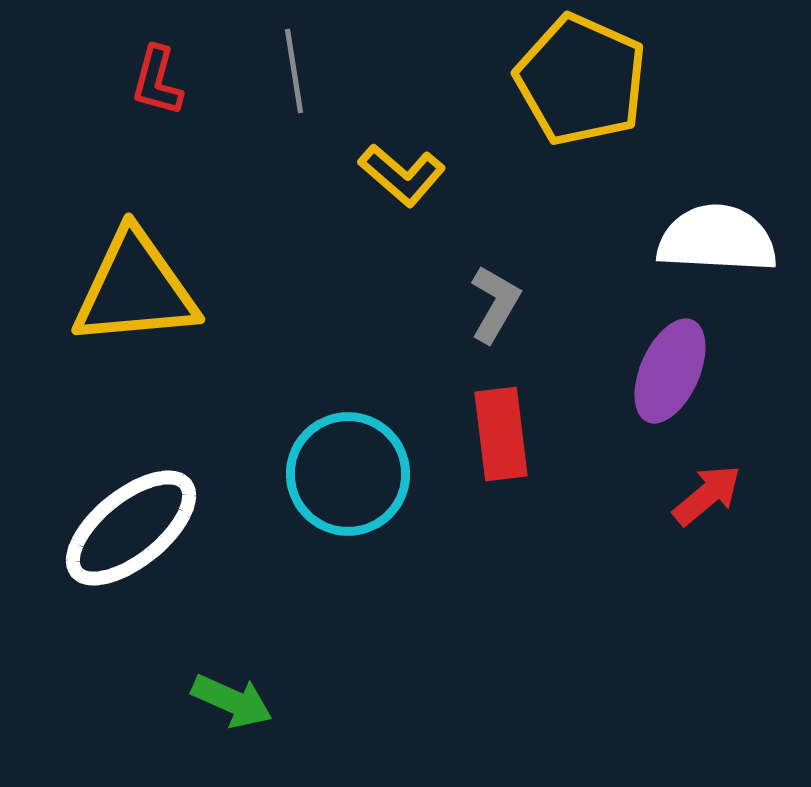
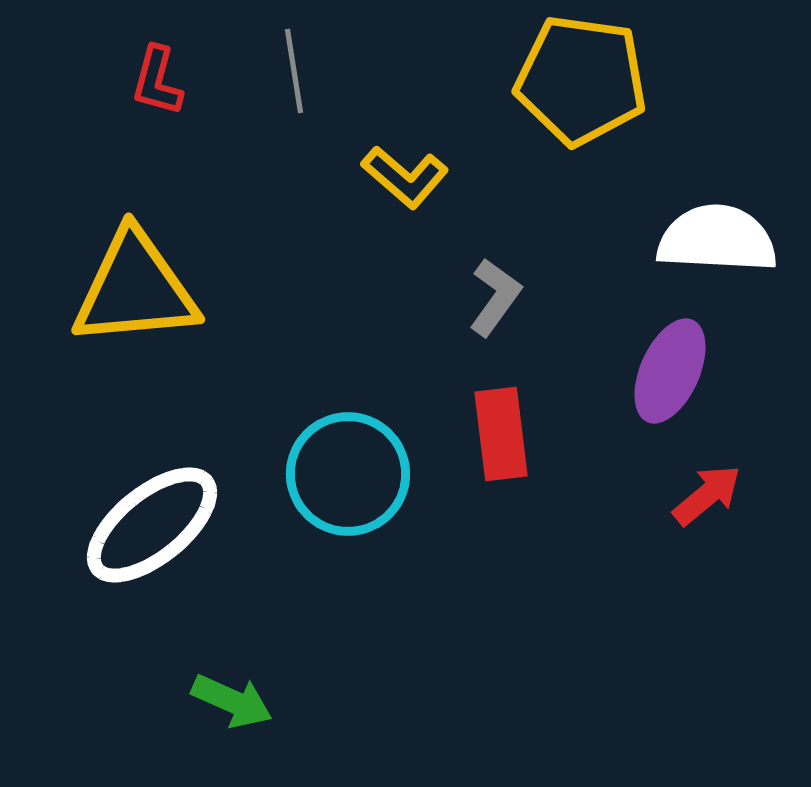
yellow pentagon: rotated 16 degrees counterclockwise
yellow L-shape: moved 3 px right, 2 px down
gray L-shape: moved 7 px up; rotated 6 degrees clockwise
white ellipse: moved 21 px right, 3 px up
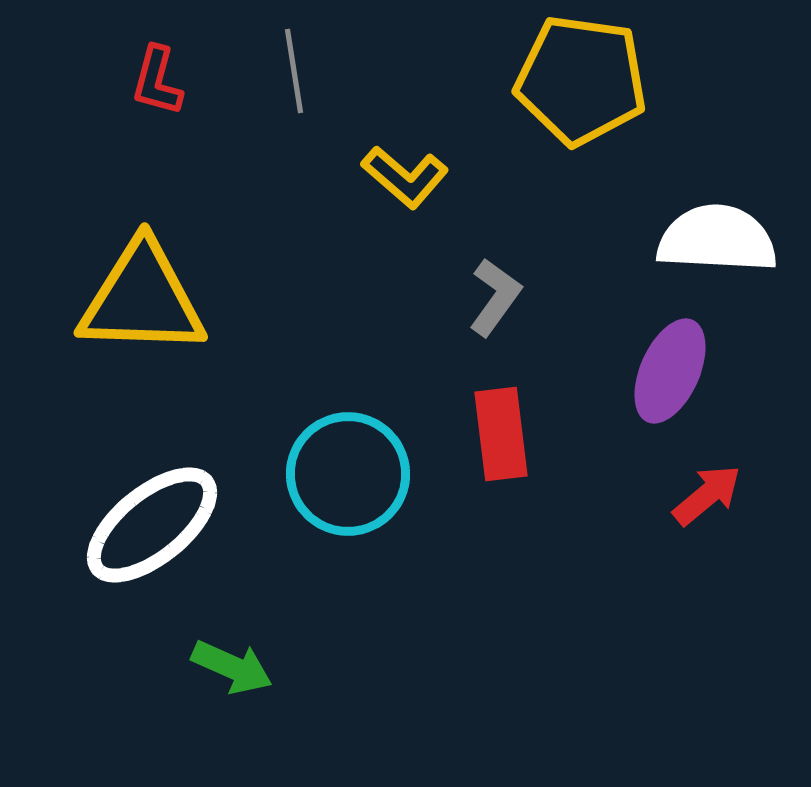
yellow triangle: moved 7 px right, 10 px down; rotated 7 degrees clockwise
green arrow: moved 34 px up
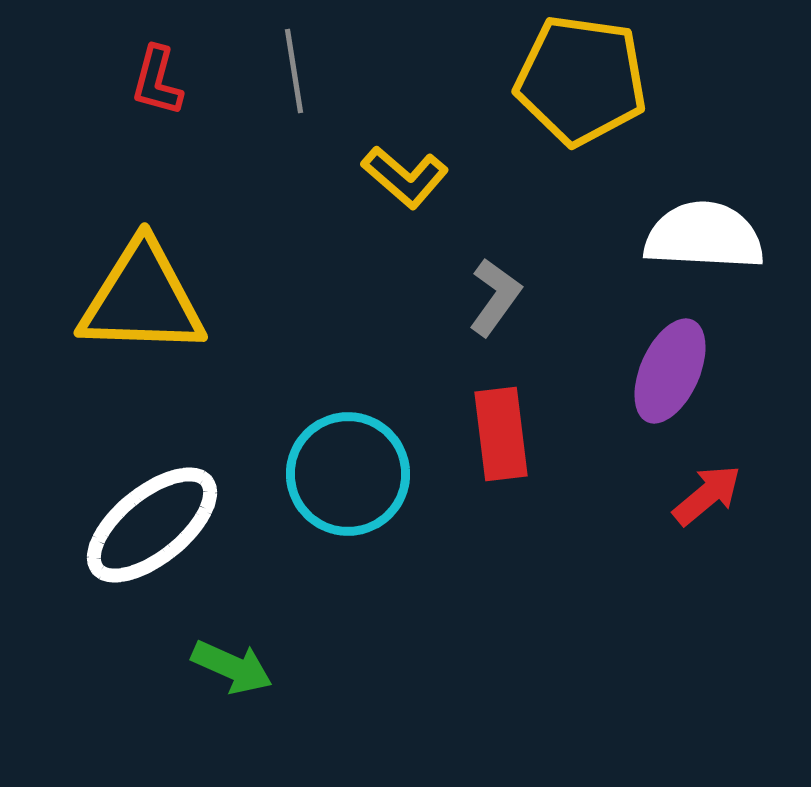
white semicircle: moved 13 px left, 3 px up
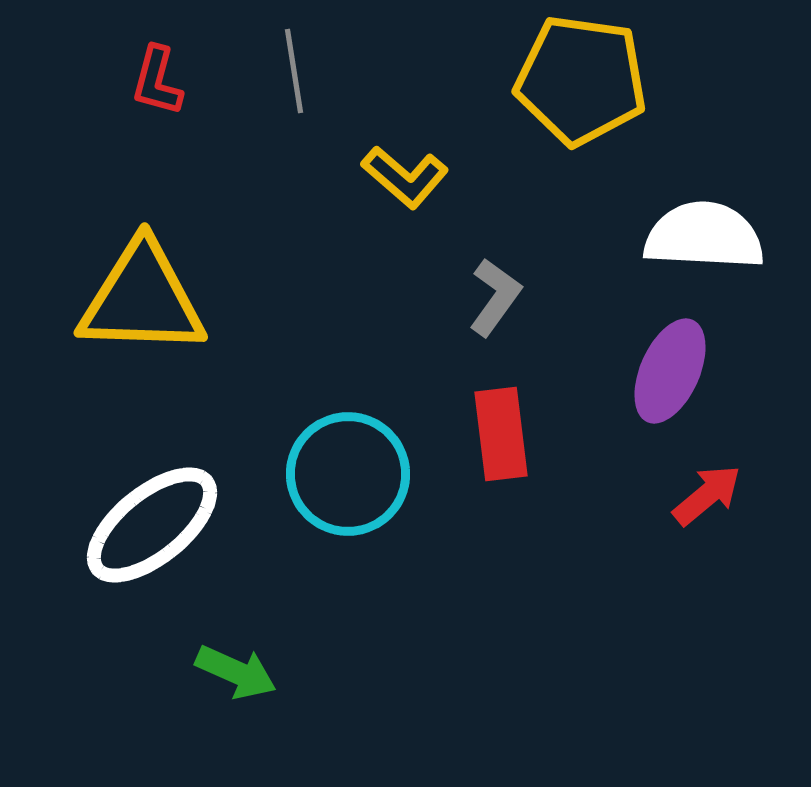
green arrow: moved 4 px right, 5 px down
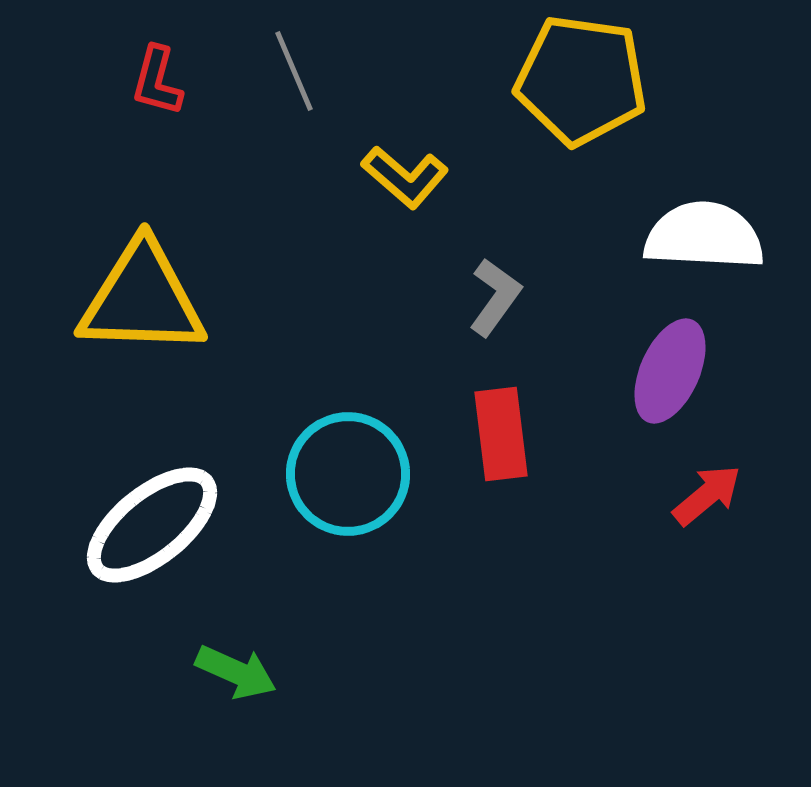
gray line: rotated 14 degrees counterclockwise
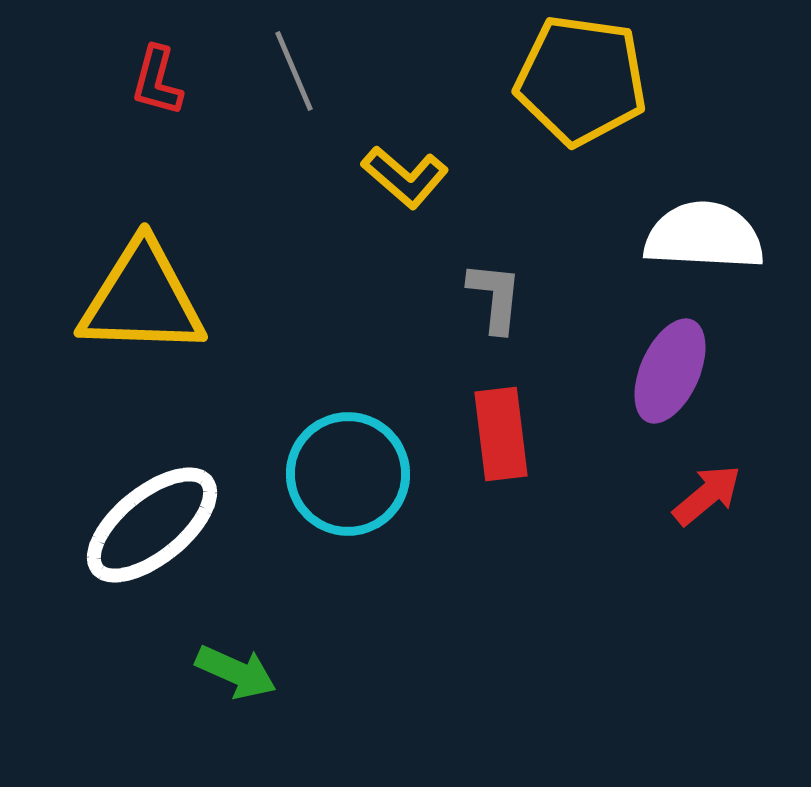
gray L-shape: rotated 30 degrees counterclockwise
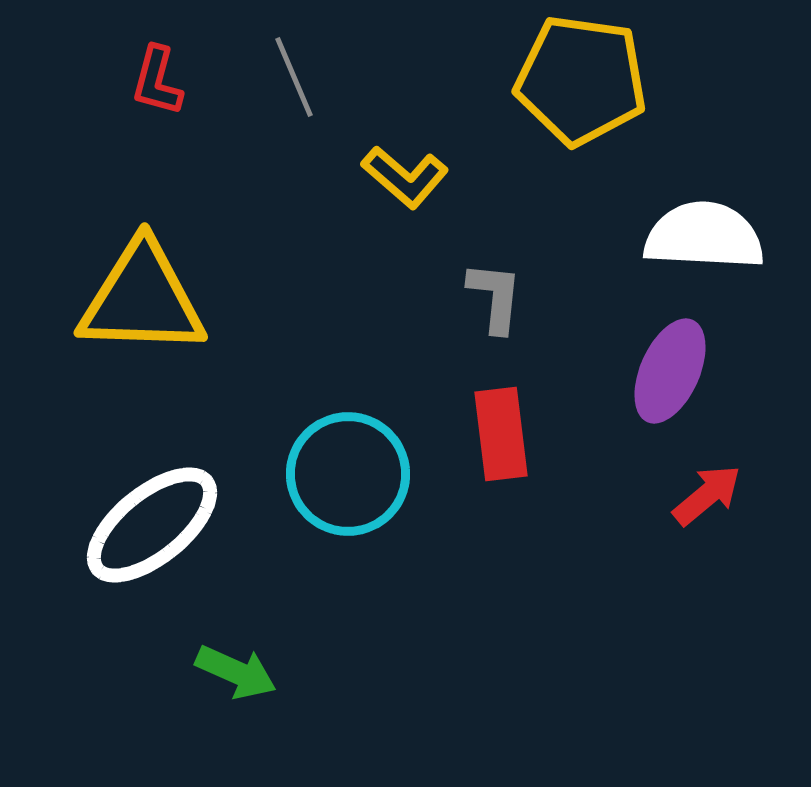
gray line: moved 6 px down
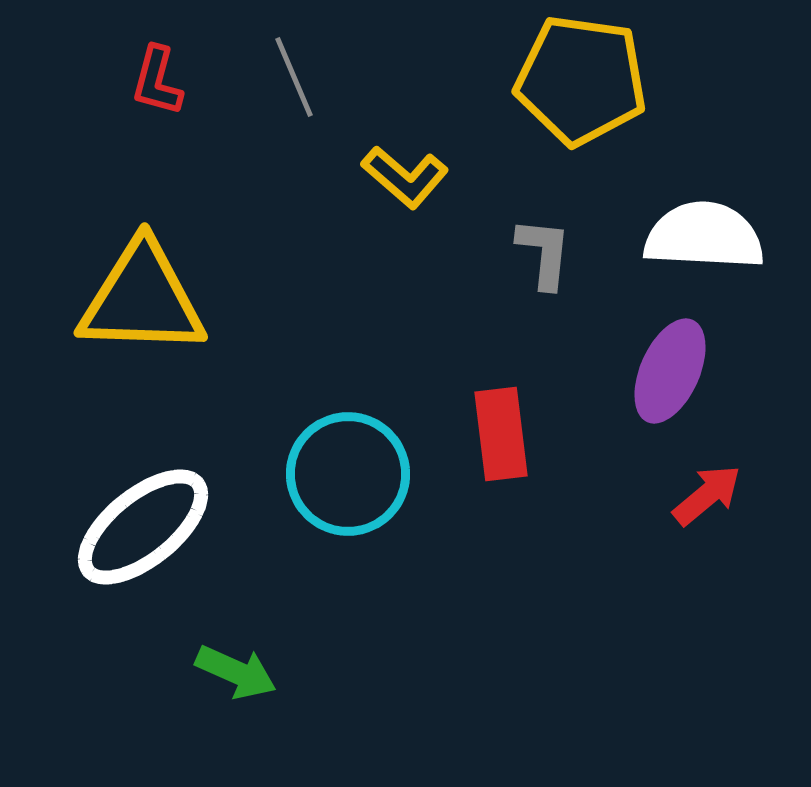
gray L-shape: moved 49 px right, 44 px up
white ellipse: moved 9 px left, 2 px down
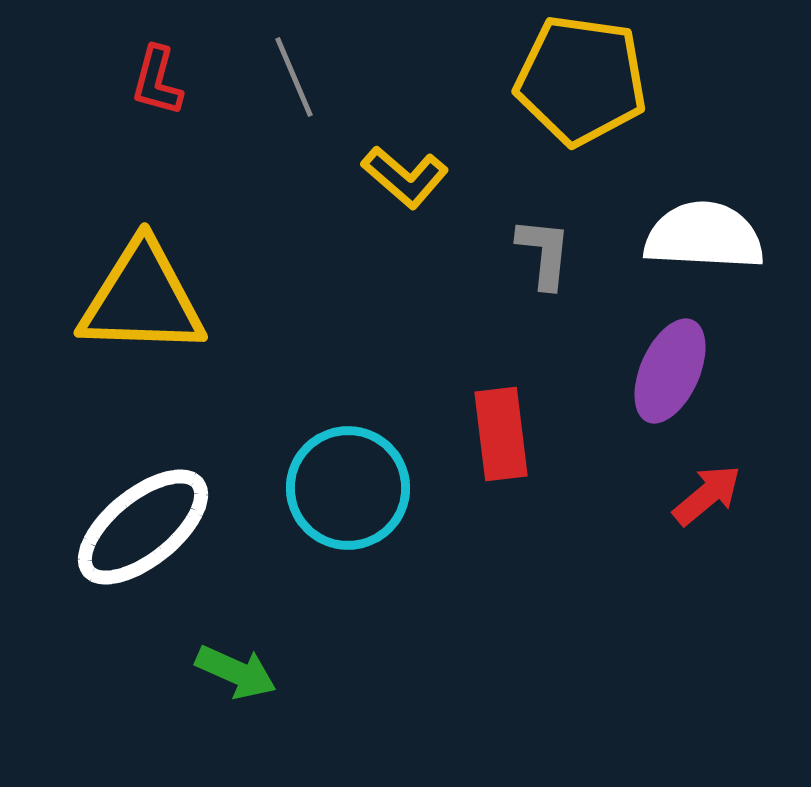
cyan circle: moved 14 px down
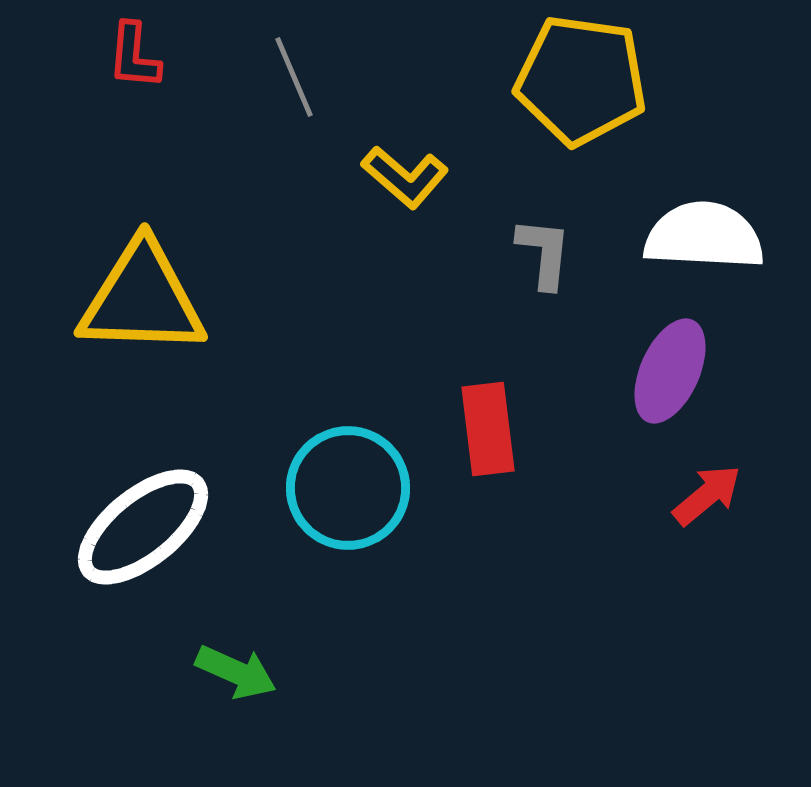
red L-shape: moved 23 px left, 25 px up; rotated 10 degrees counterclockwise
red rectangle: moved 13 px left, 5 px up
